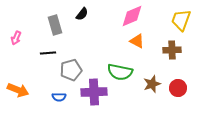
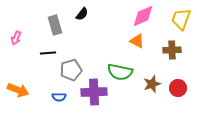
pink diamond: moved 11 px right
yellow trapezoid: moved 1 px up
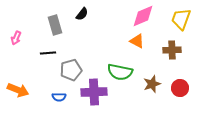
red circle: moved 2 px right
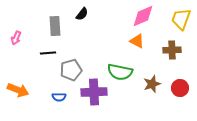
gray rectangle: moved 1 px down; rotated 12 degrees clockwise
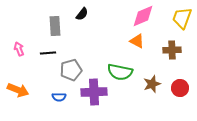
yellow trapezoid: moved 1 px right, 1 px up
pink arrow: moved 3 px right, 11 px down; rotated 136 degrees clockwise
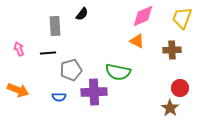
green semicircle: moved 2 px left
brown star: moved 18 px right, 24 px down; rotated 18 degrees counterclockwise
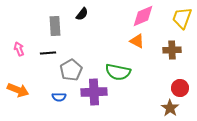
gray pentagon: rotated 15 degrees counterclockwise
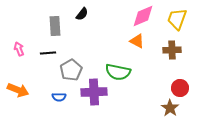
yellow trapezoid: moved 5 px left, 1 px down
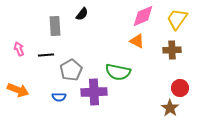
yellow trapezoid: rotated 15 degrees clockwise
black line: moved 2 px left, 2 px down
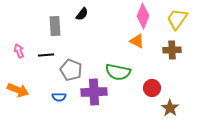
pink diamond: rotated 45 degrees counterclockwise
pink arrow: moved 2 px down
gray pentagon: rotated 20 degrees counterclockwise
red circle: moved 28 px left
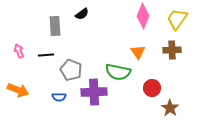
black semicircle: rotated 16 degrees clockwise
orange triangle: moved 1 px right, 11 px down; rotated 28 degrees clockwise
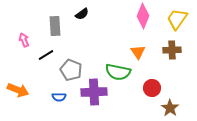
pink arrow: moved 5 px right, 11 px up
black line: rotated 28 degrees counterclockwise
